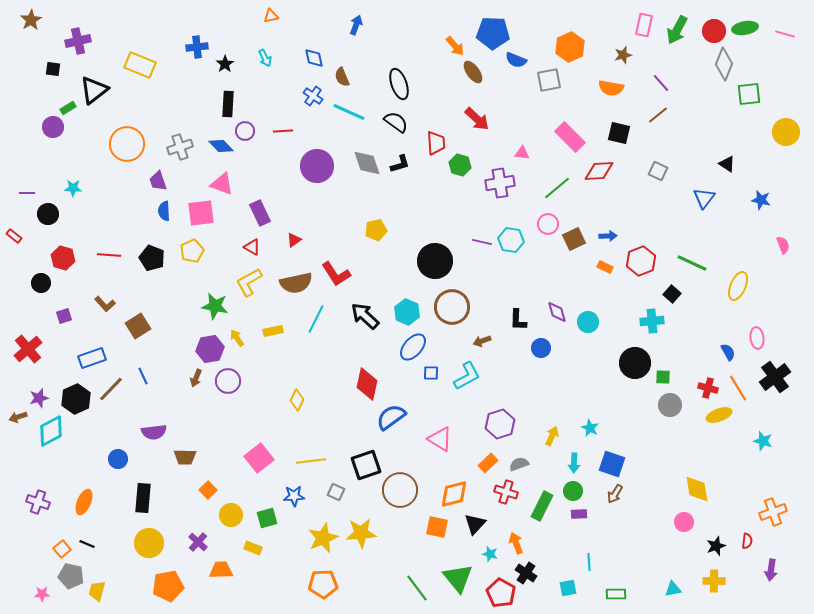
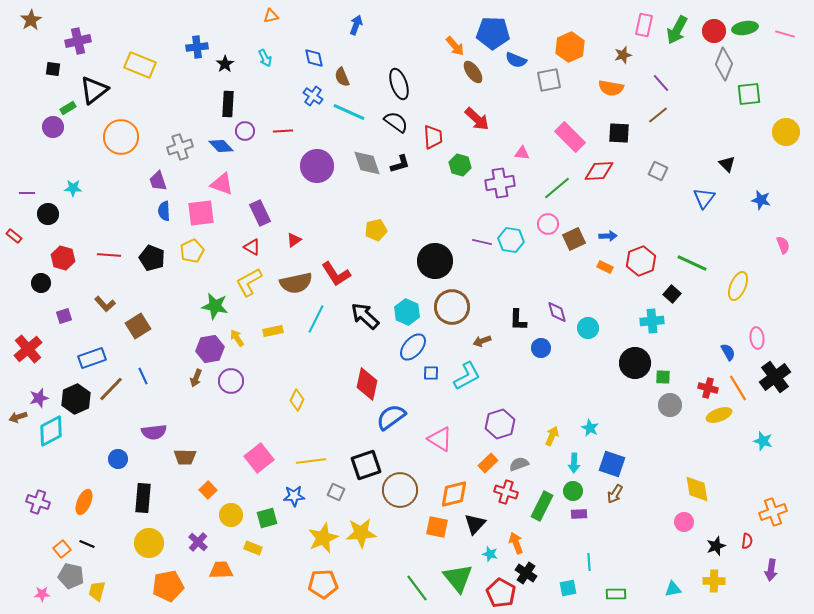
black square at (619, 133): rotated 10 degrees counterclockwise
red trapezoid at (436, 143): moved 3 px left, 6 px up
orange circle at (127, 144): moved 6 px left, 7 px up
black triangle at (727, 164): rotated 12 degrees clockwise
cyan circle at (588, 322): moved 6 px down
purple circle at (228, 381): moved 3 px right
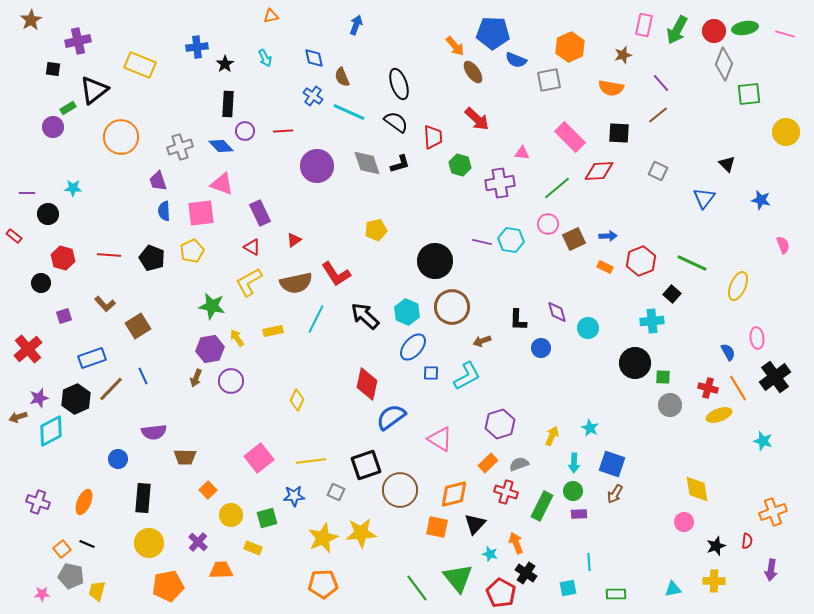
green star at (215, 306): moved 3 px left
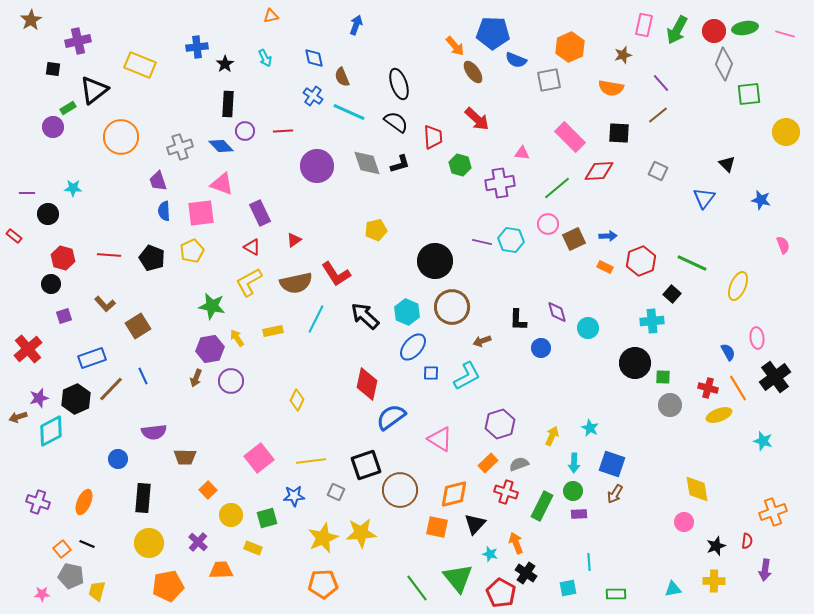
black circle at (41, 283): moved 10 px right, 1 px down
purple arrow at (771, 570): moved 6 px left
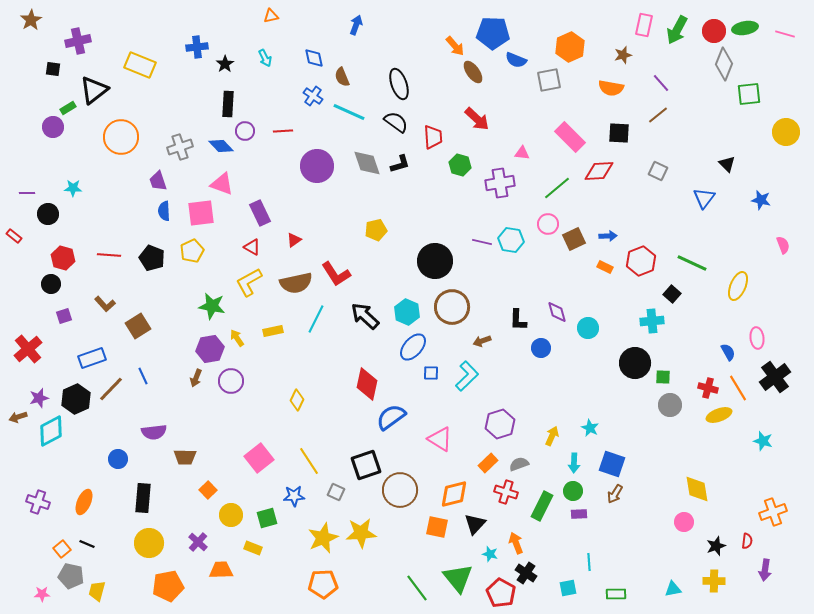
cyan L-shape at (467, 376): rotated 16 degrees counterclockwise
yellow line at (311, 461): moved 2 px left; rotated 64 degrees clockwise
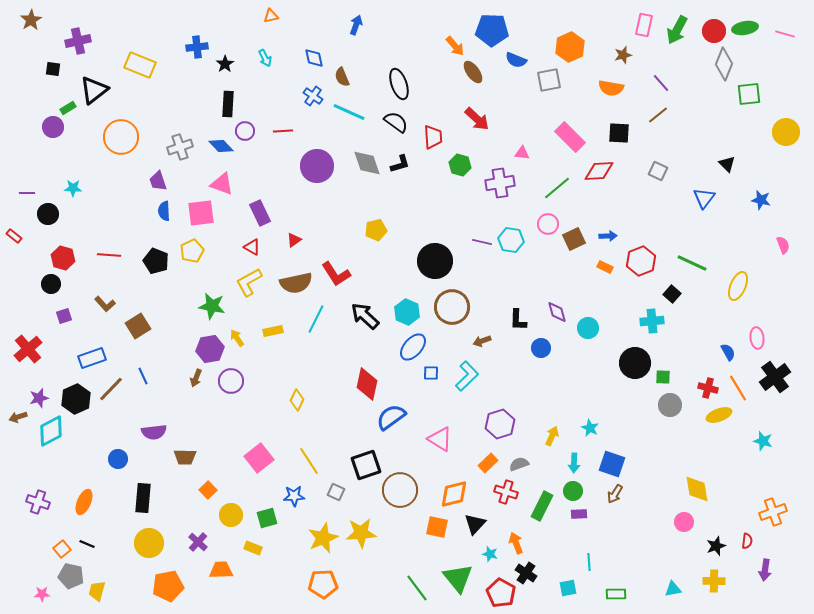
blue pentagon at (493, 33): moved 1 px left, 3 px up
black pentagon at (152, 258): moved 4 px right, 3 px down
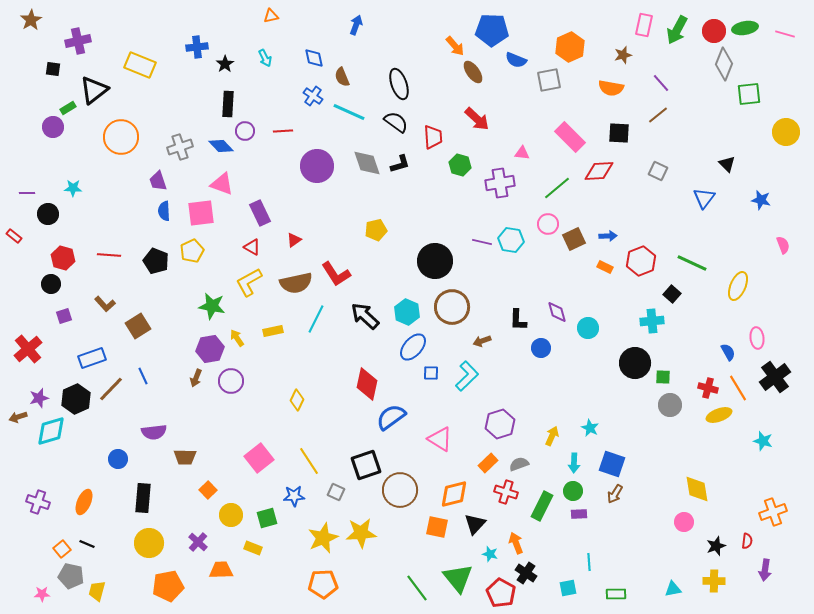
cyan diamond at (51, 431): rotated 12 degrees clockwise
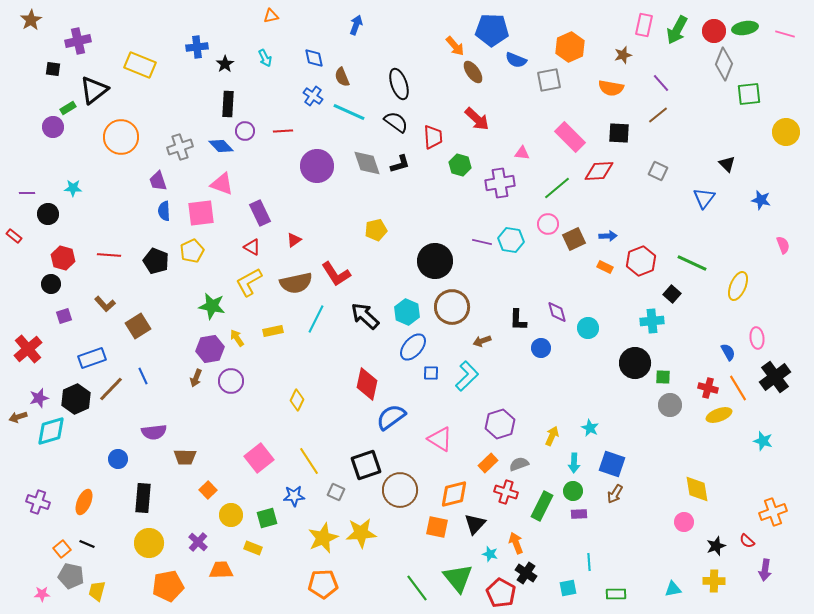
red semicircle at (747, 541): rotated 126 degrees clockwise
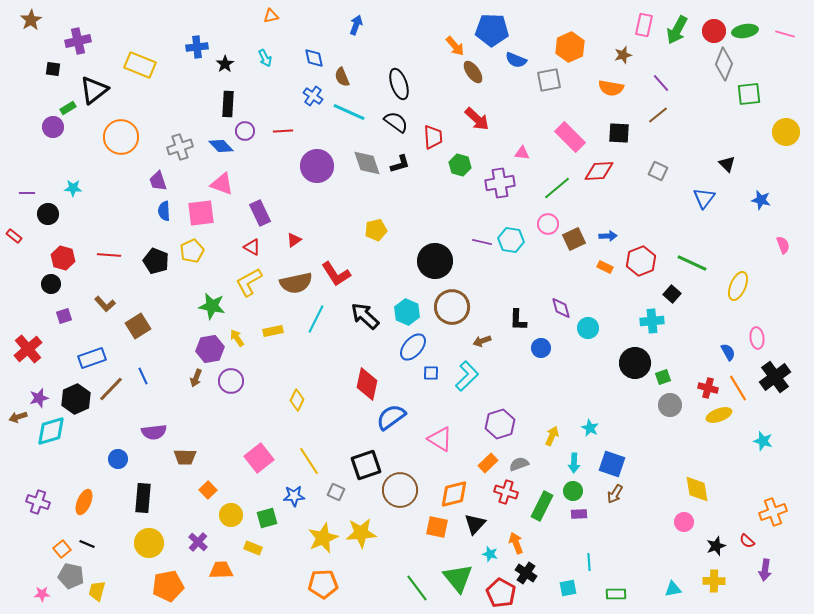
green ellipse at (745, 28): moved 3 px down
purple diamond at (557, 312): moved 4 px right, 4 px up
green square at (663, 377): rotated 21 degrees counterclockwise
